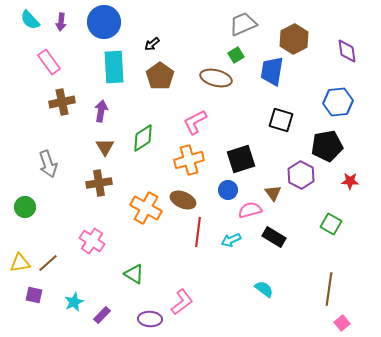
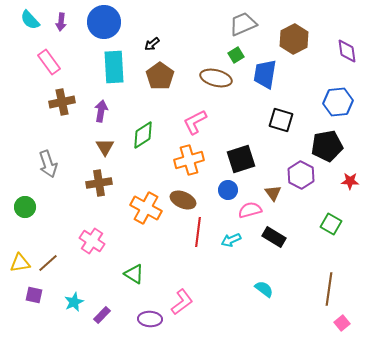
blue trapezoid at (272, 71): moved 7 px left, 3 px down
green diamond at (143, 138): moved 3 px up
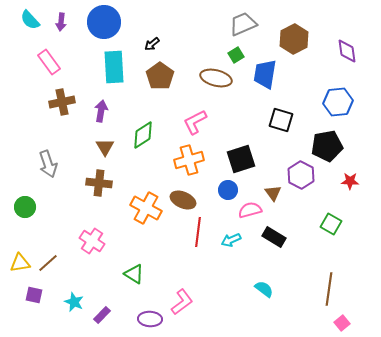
brown cross at (99, 183): rotated 15 degrees clockwise
cyan star at (74, 302): rotated 24 degrees counterclockwise
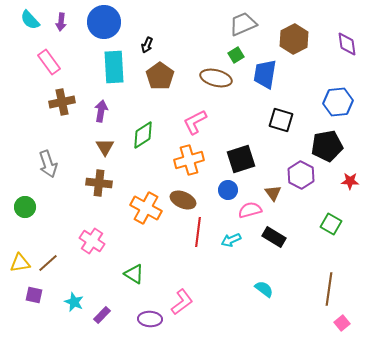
black arrow at (152, 44): moved 5 px left, 1 px down; rotated 28 degrees counterclockwise
purple diamond at (347, 51): moved 7 px up
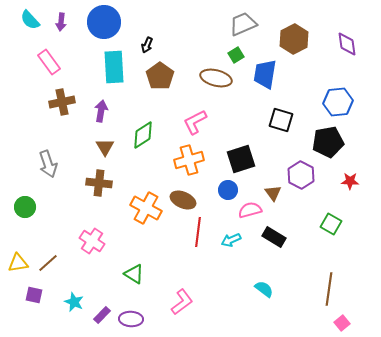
black pentagon at (327, 146): moved 1 px right, 4 px up
yellow triangle at (20, 263): moved 2 px left
purple ellipse at (150, 319): moved 19 px left
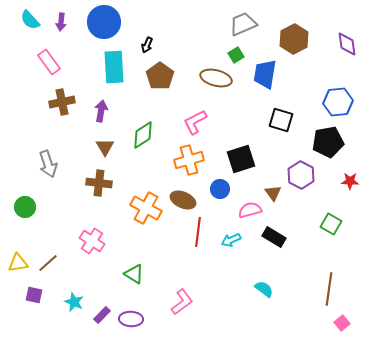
blue circle at (228, 190): moved 8 px left, 1 px up
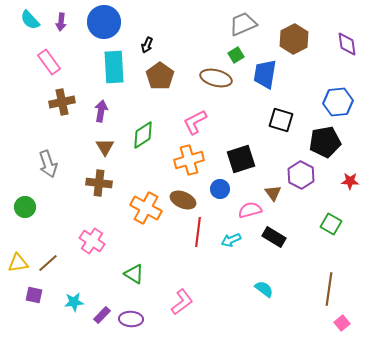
black pentagon at (328, 142): moved 3 px left
cyan star at (74, 302): rotated 30 degrees counterclockwise
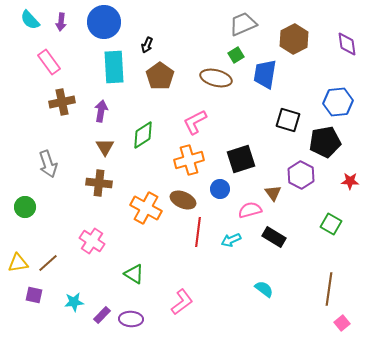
black square at (281, 120): moved 7 px right
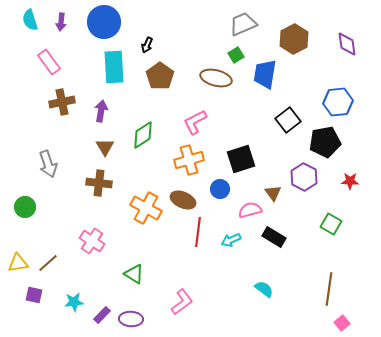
cyan semicircle at (30, 20): rotated 25 degrees clockwise
black square at (288, 120): rotated 35 degrees clockwise
purple hexagon at (301, 175): moved 3 px right, 2 px down
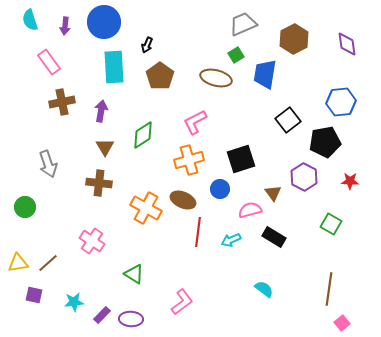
purple arrow at (61, 22): moved 4 px right, 4 px down
blue hexagon at (338, 102): moved 3 px right
